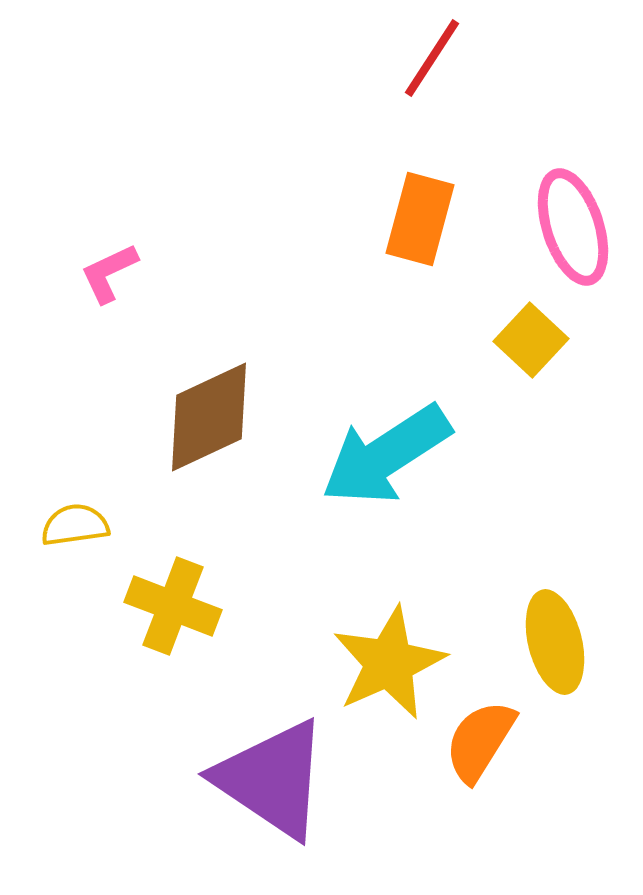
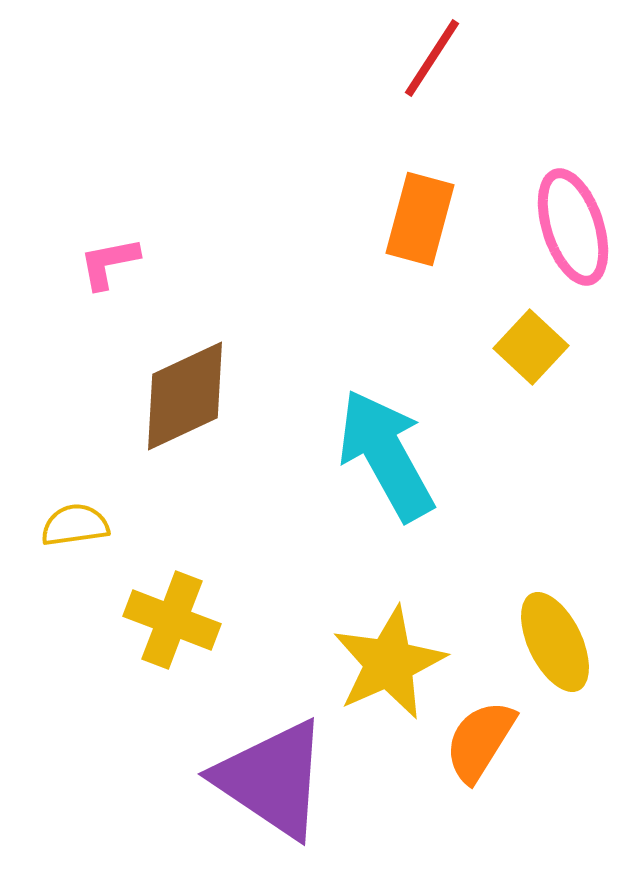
pink L-shape: moved 10 px up; rotated 14 degrees clockwise
yellow square: moved 7 px down
brown diamond: moved 24 px left, 21 px up
cyan arrow: rotated 94 degrees clockwise
yellow cross: moved 1 px left, 14 px down
yellow ellipse: rotated 12 degrees counterclockwise
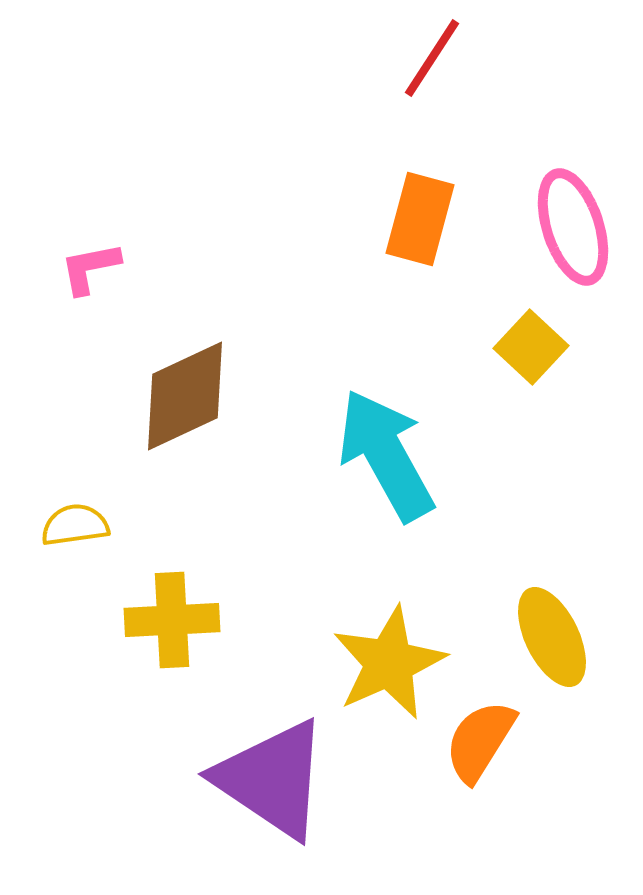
pink L-shape: moved 19 px left, 5 px down
yellow cross: rotated 24 degrees counterclockwise
yellow ellipse: moved 3 px left, 5 px up
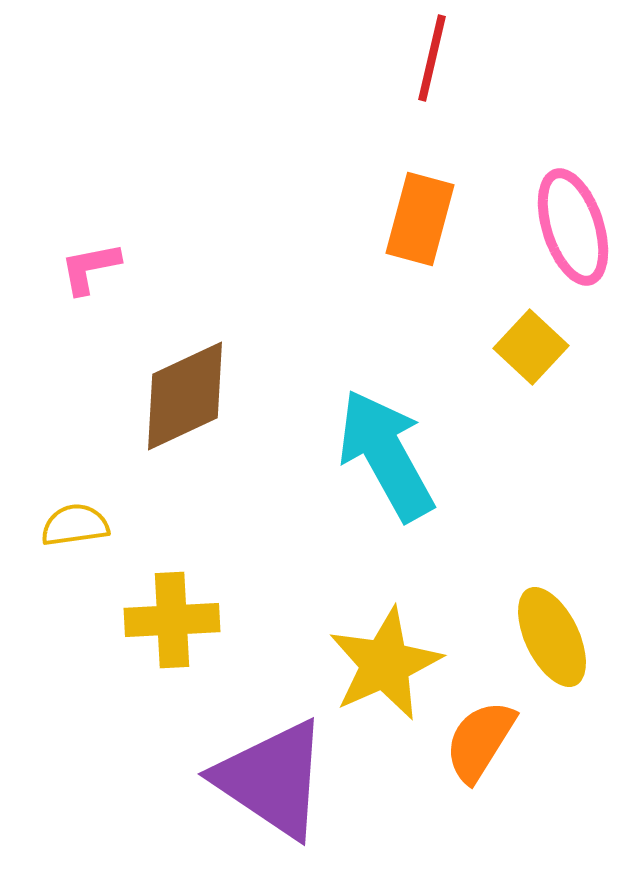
red line: rotated 20 degrees counterclockwise
yellow star: moved 4 px left, 1 px down
